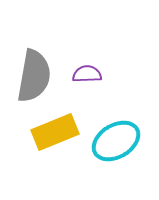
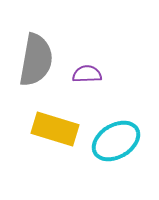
gray semicircle: moved 2 px right, 16 px up
yellow rectangle: moved 3 px up; rotated 39 degrees clockwise
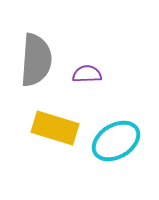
gray semicircle: rotated 6 degrees counterclockwise
yellow rectangle: moved 1 px up
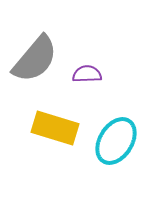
gray semicircle: moved 1 px left, 1 px up; rotated 36 degrees clockwise
cyan ellipse: rotated 27 degrees counterclockwise
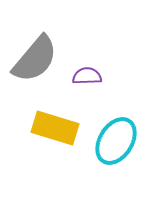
purple semicircle: moved 2 px down
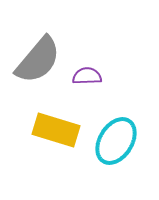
gray semicircle: moved 3 px right, 1 px down
yellow rectangle: moved 1 px right, 2 px down
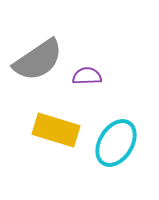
gray semicircle: rotated 16 degrees clockwise
cyan ellipse: moved 2 px down
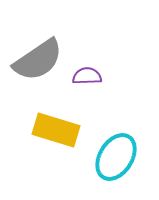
cyan ellipse: moved 14 px down
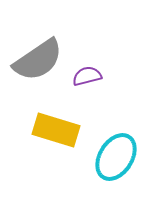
purple semicircle: rotated 12 degrees counterclockwise
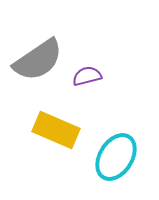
yellow rectangle: rotated 6 degrees clockwise
